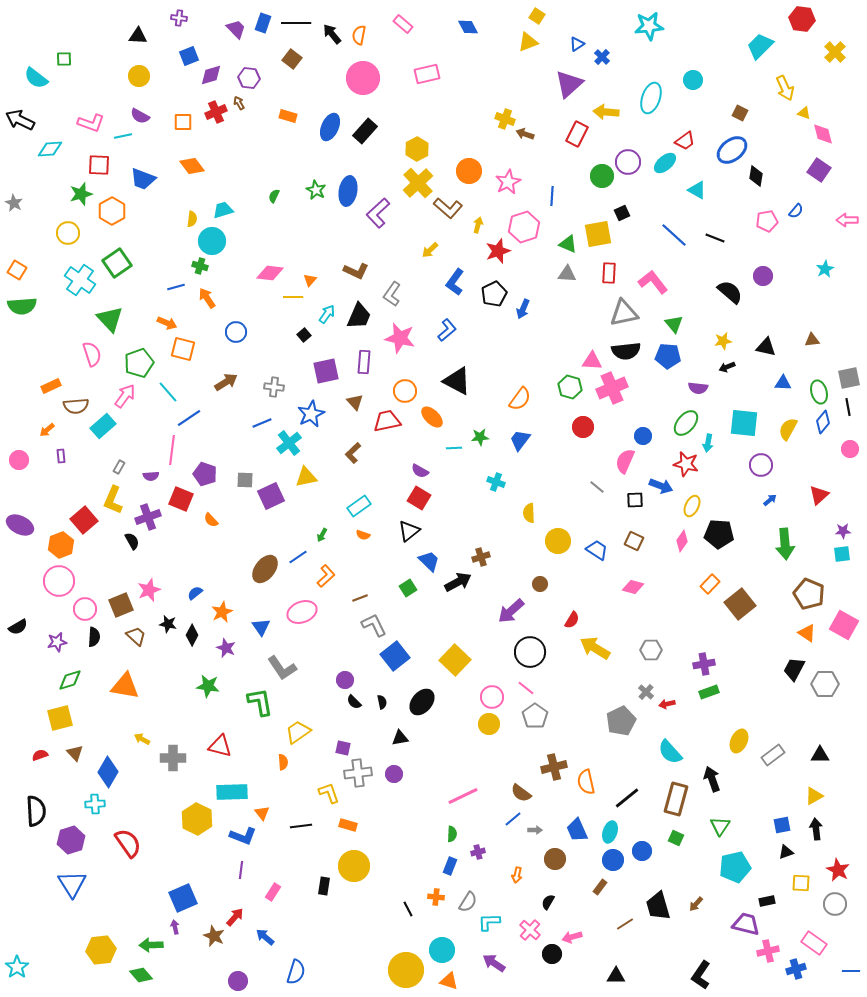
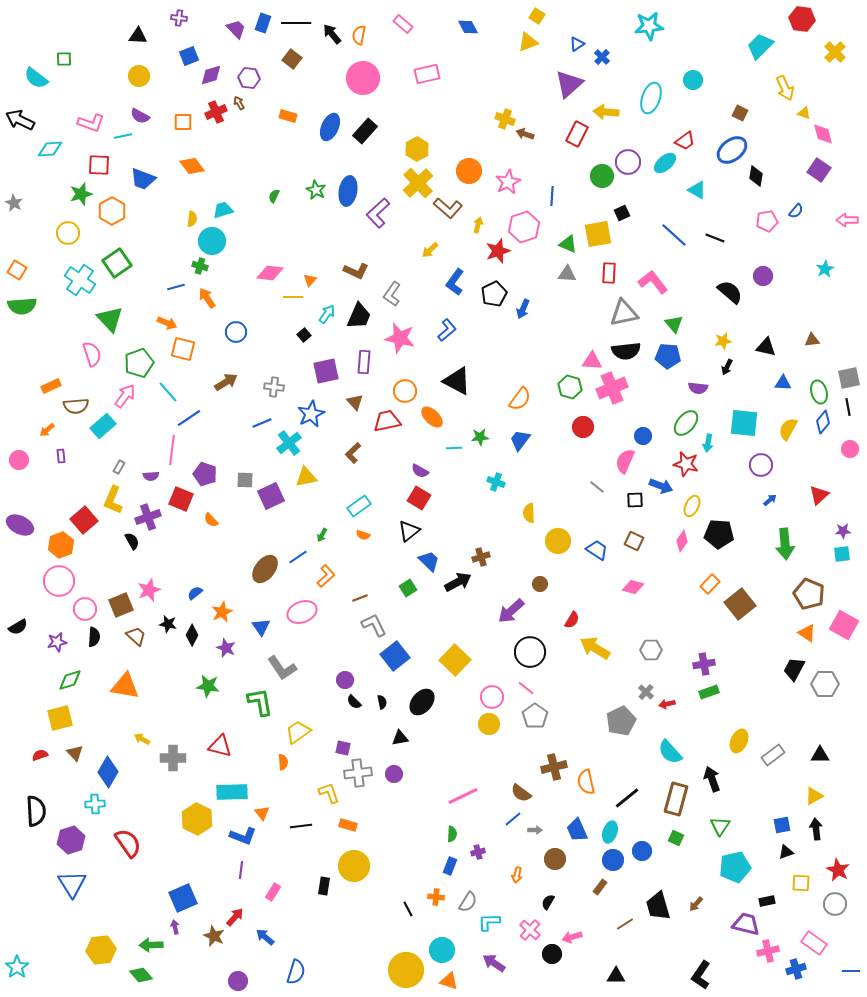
black arrow at (727, 367): rotated 42 degrees counterclockwise
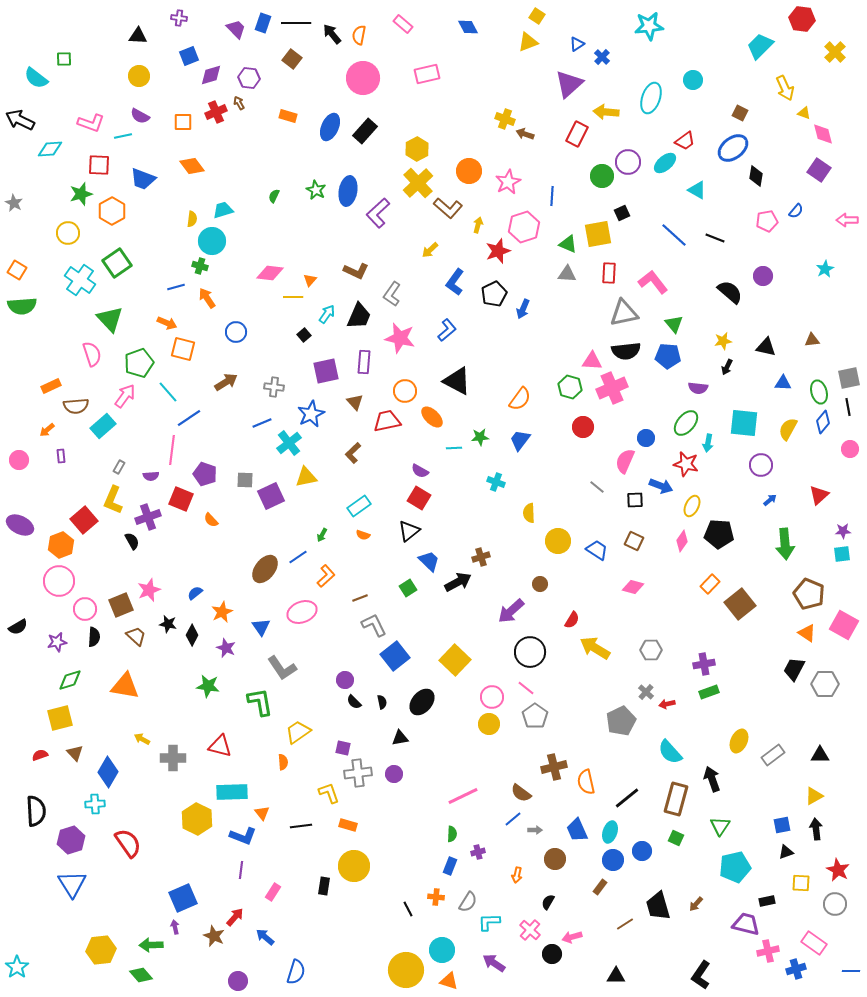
blue ellipse at (732, 150): moved 1 px right, 2 px up
blue circle at (643, 436): moved 3 px right, 2 px down
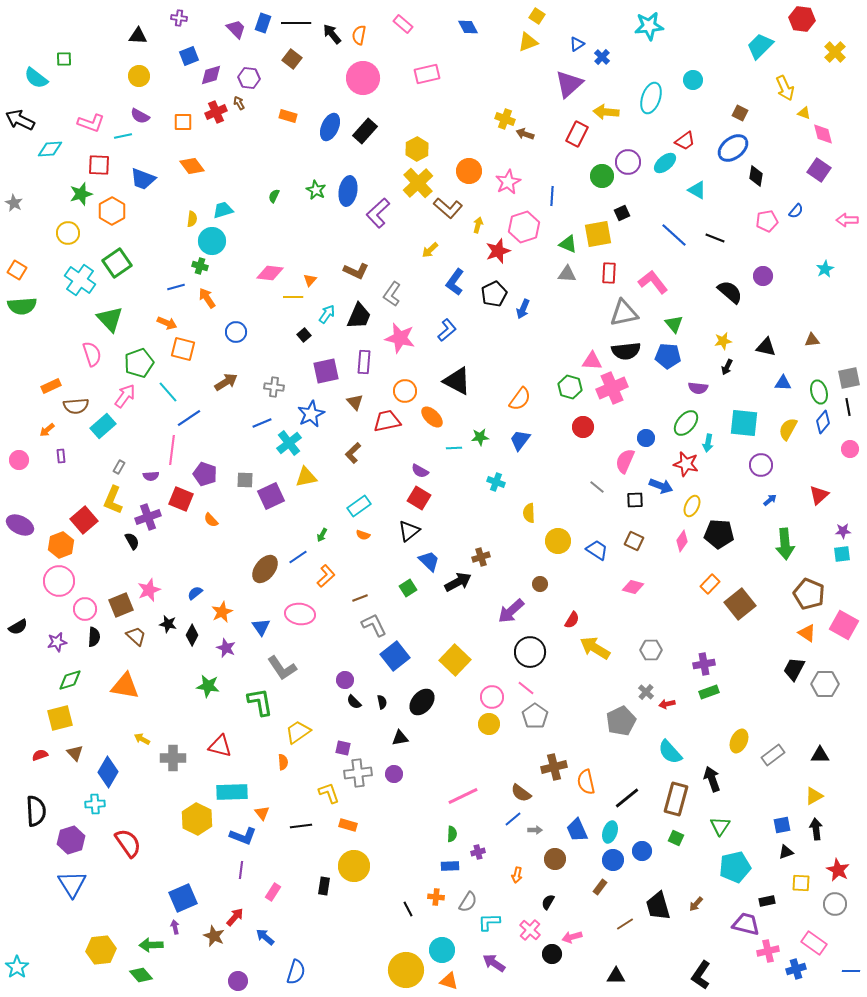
pink ellipse at (302, 612): moved 2 px left, 2 px down; rotated 28 degrees clockwise
blue rectangle at (450, 866): rotated 66 degrees clockwise
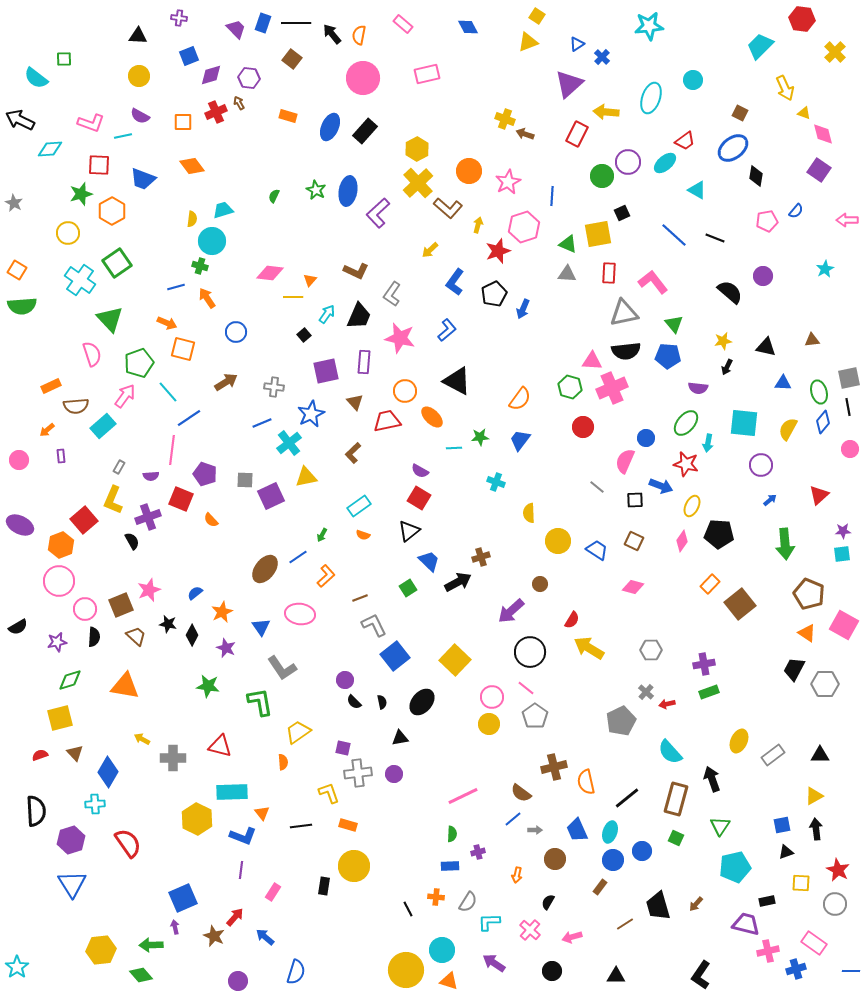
yellow arrow at (595, 648): moved 6 px left
black circle at (552, 954): moved 17 px down
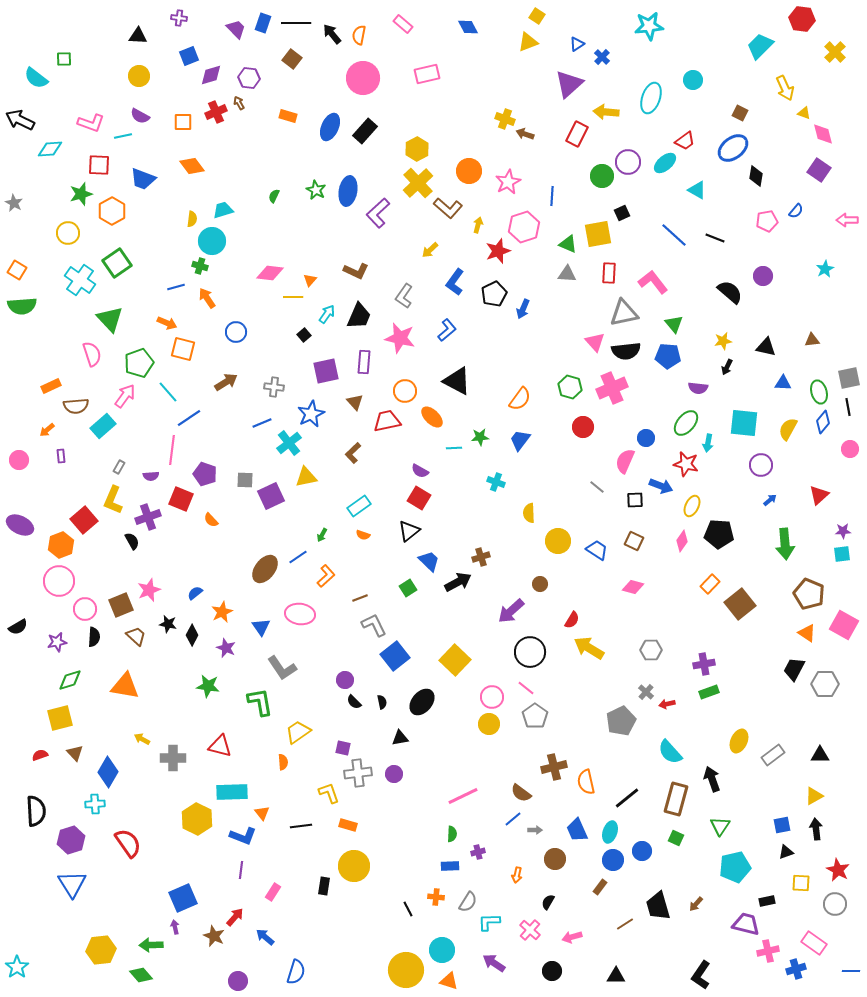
gray L-shape at (392, 294): moved 12 px right, 2 px down
pink triangle at (592, 361): moved 3 px right, 19 px up; rotated 45 degrees clockwise
